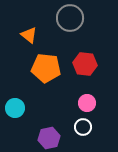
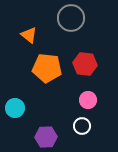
gray circle: moved 1 px right
orange pentagon: moved 1 px right
pink circle: moved 1 px right, 3 px up
white circle: moved 1 px left, 1 px up
purple hexagon: moved 3 px left, 1 px up; rotated 10 degrees clockwise
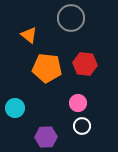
pink circle: moved 10 px left, 3 px down
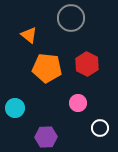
red hexagon: moved 2 px right; rotated 20 degrees clockwise
white circle: moved 18 px right, 2 px down
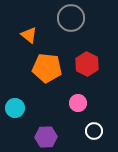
white circle: moved 6 px left, 3 px down
